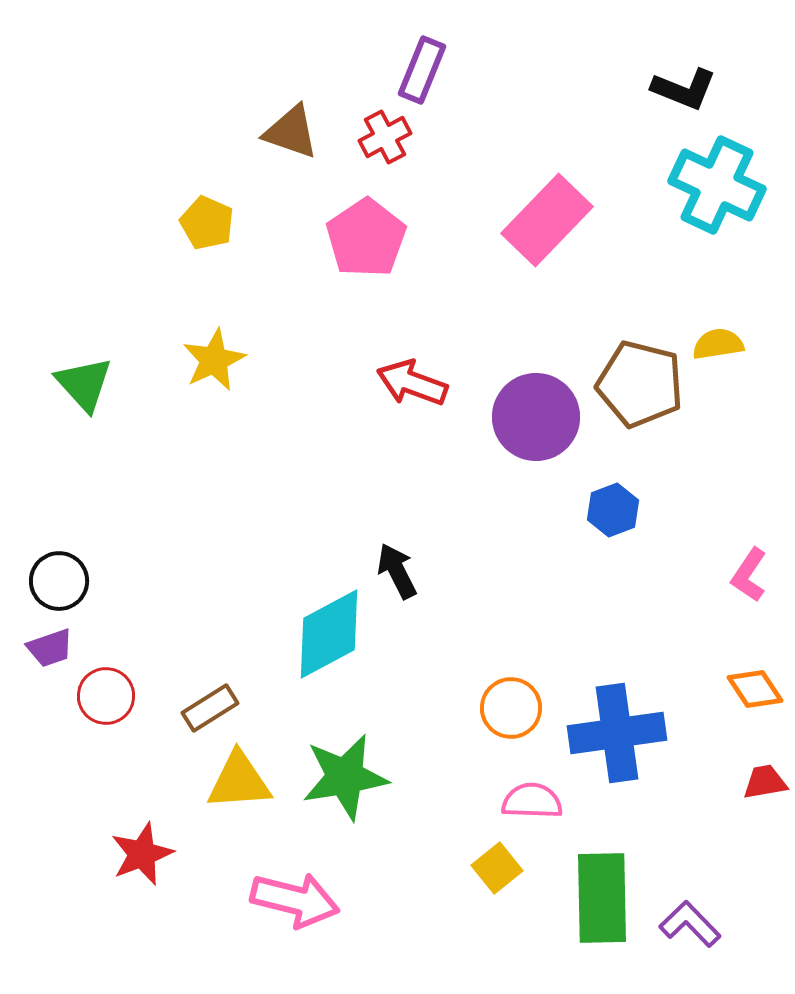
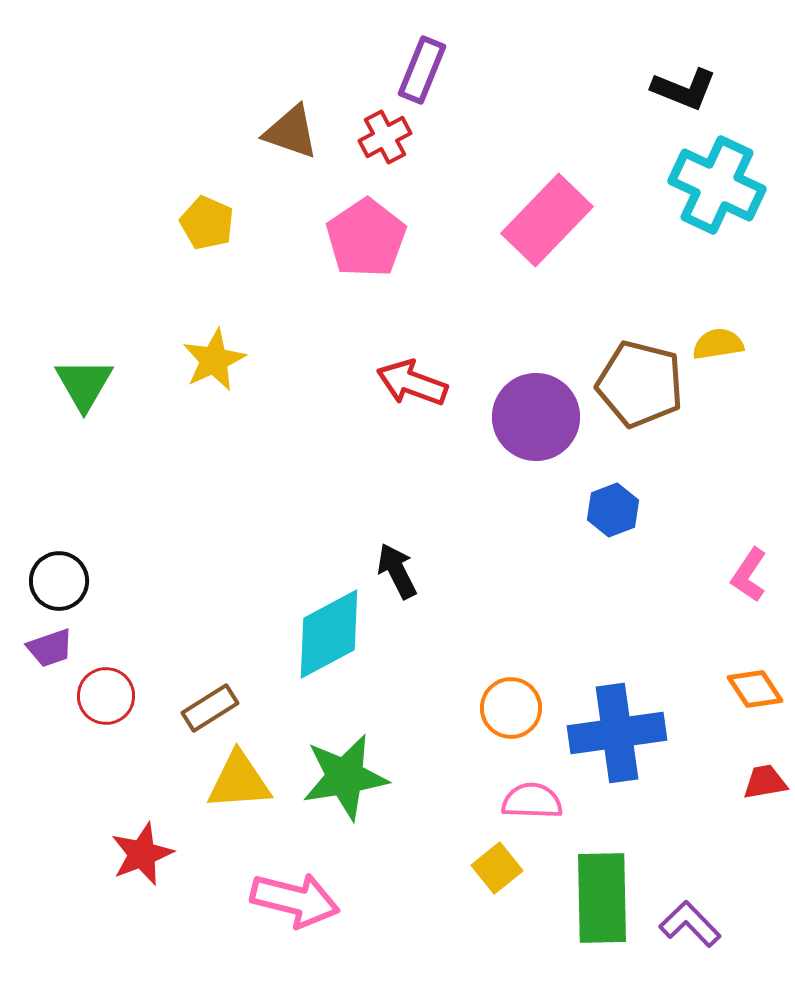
green triangle: rotated 12 degrees clockwise
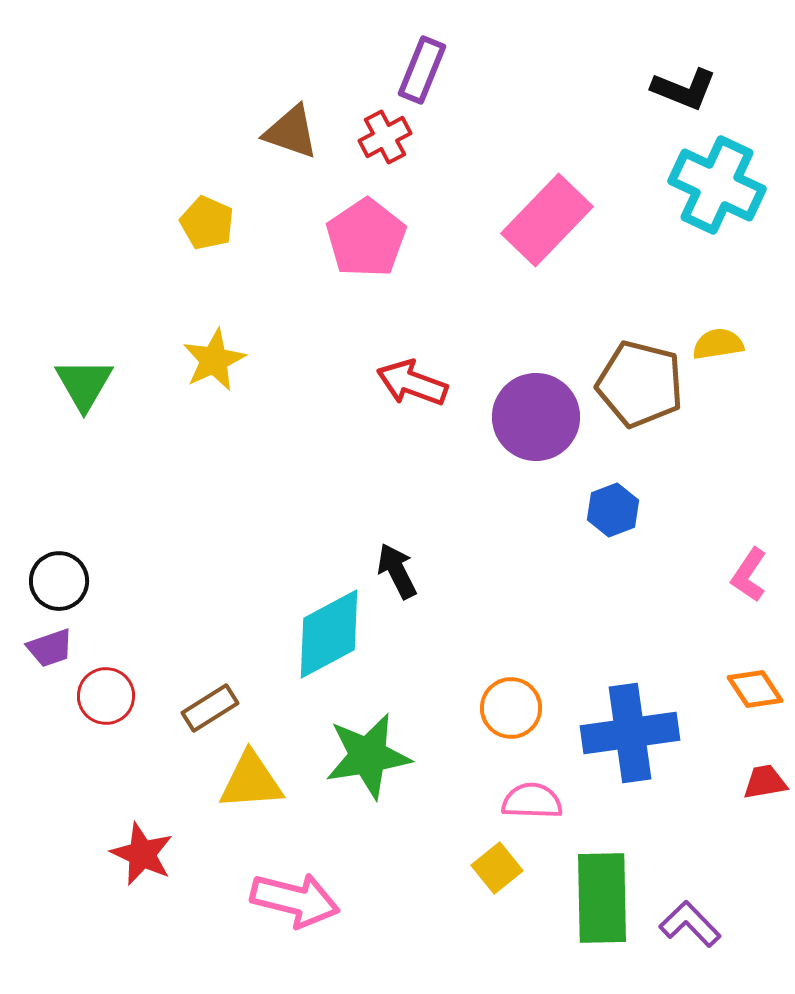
blue cross: moved 13 px right
green star: moved 23 px right, 21 px up
yellow triangle: moved 12 px right
red star: rotated 26 degrees counterclockwise
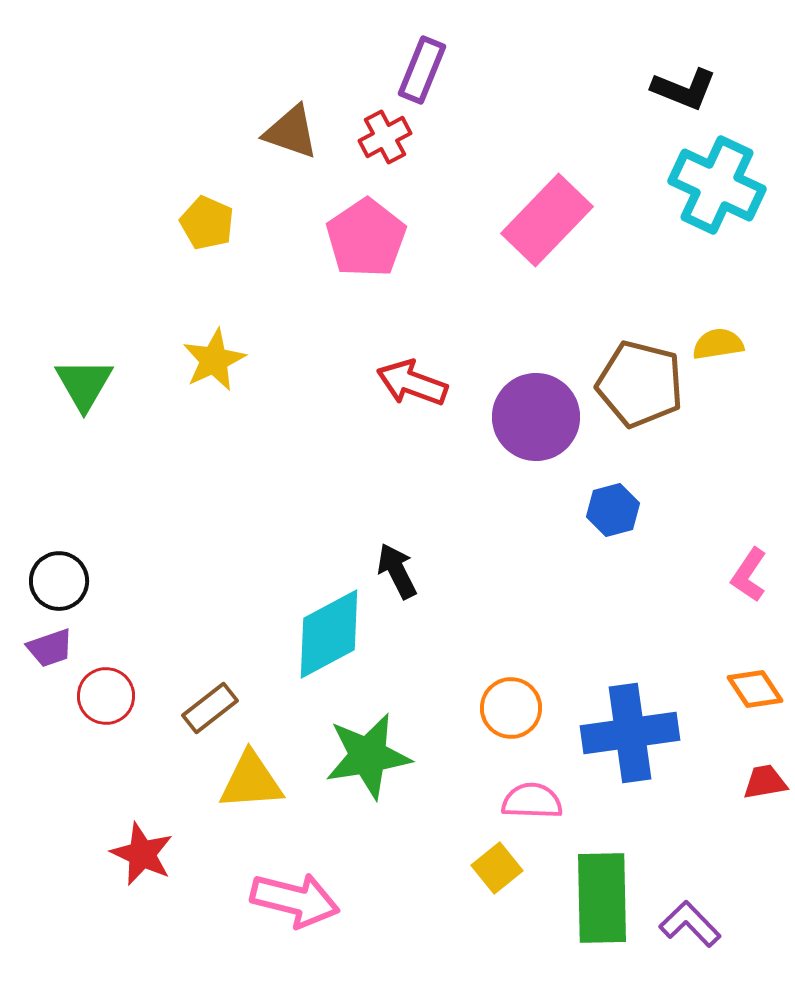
blue hexagon: rotated 6 degrees clockwise
brown rectangle: rotated 6 degrees counterclockwise
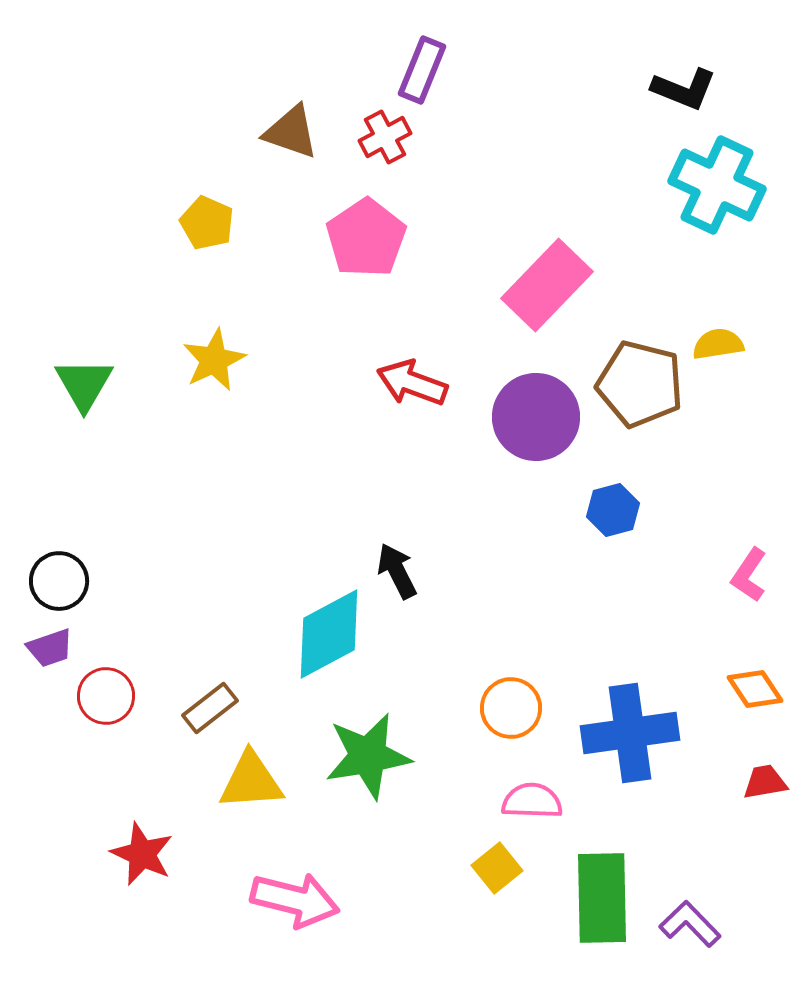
pink rectangle: moved 65 px down
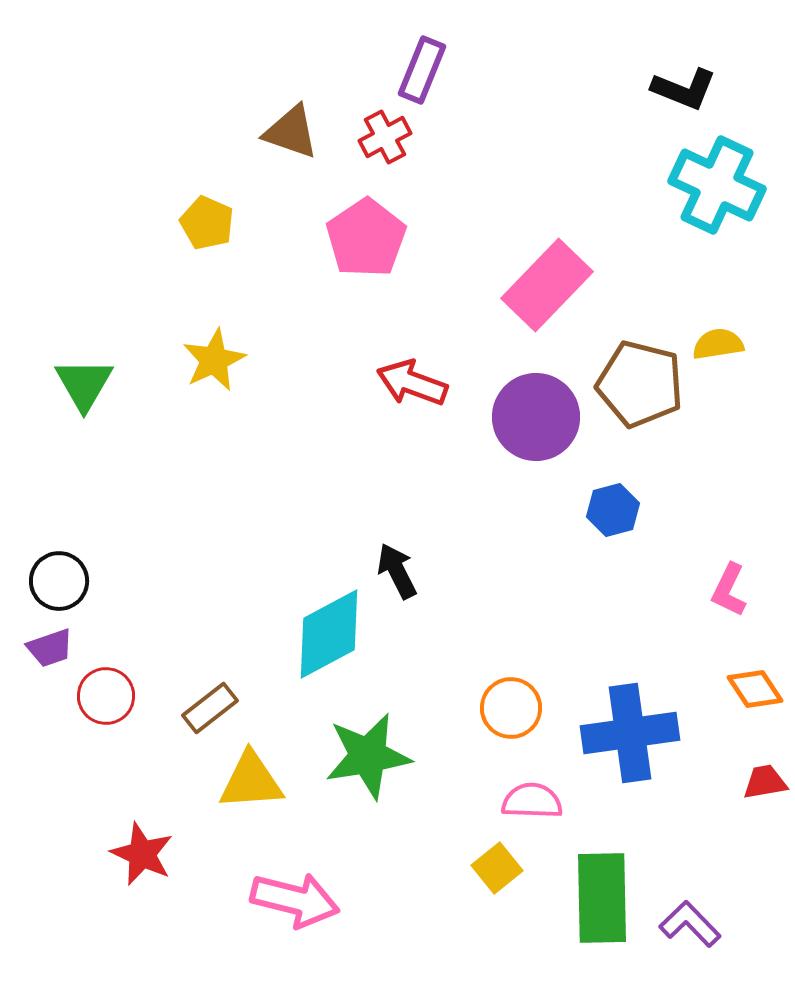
pink L-shape: moved 20 px left, 15 px down; rotated 8 degrees counterclockwise
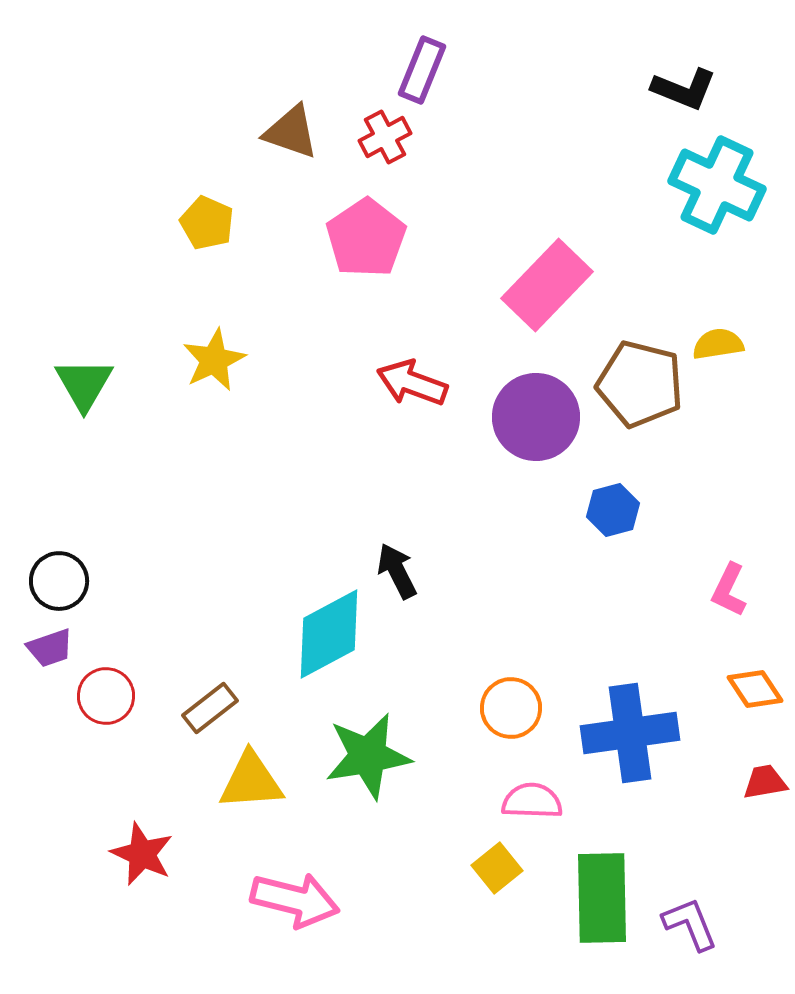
purple L-shape: rotated 22 degrees clockwise
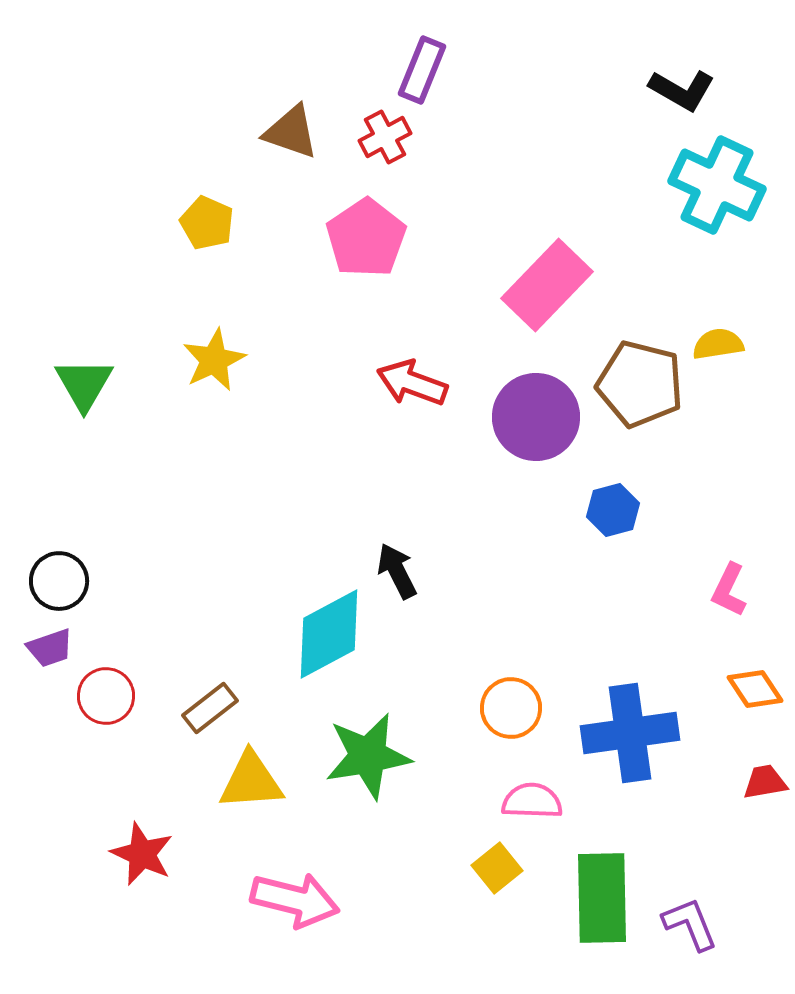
black L-shape: moved 2 px left, 1 px down; rotated 8 degrees clockwise
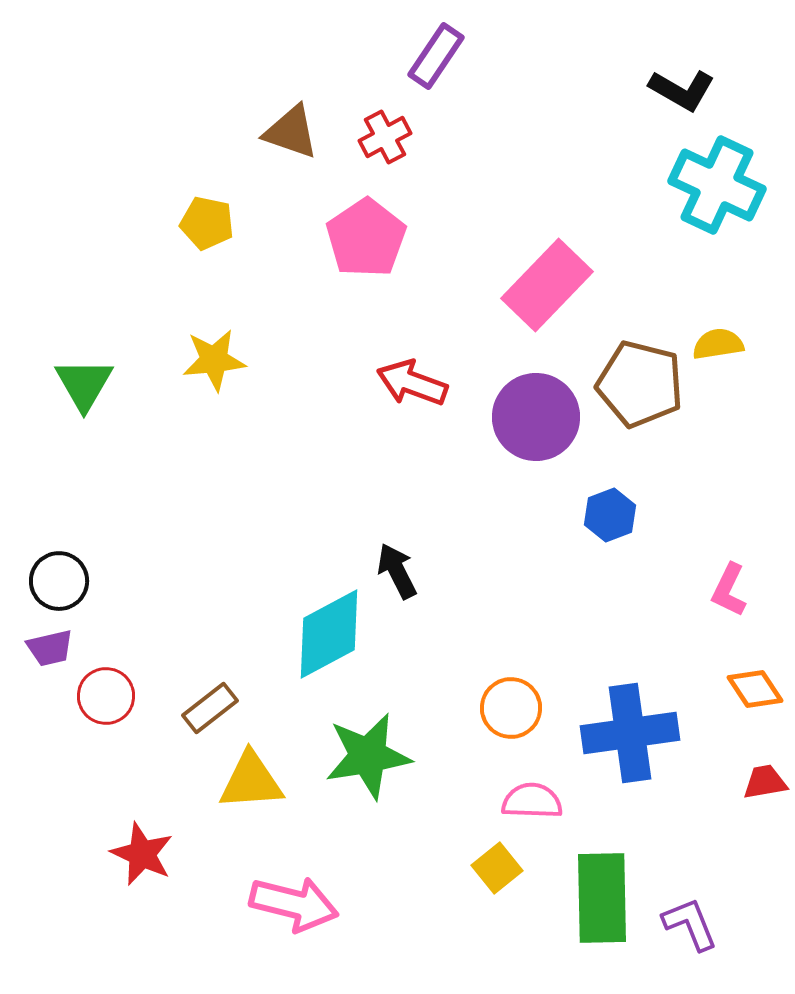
purple rectangle: moved 14 px right, 14 px up; rotated 12 degrees clockwise
yellow pentagon: rotated 12 degrees counterclockwise
yellow star: rotated 20 degrees clockwise
blue hexagon: moved 3 px left, 5 px down; rotated 6 degrees counterclockwise
purple trapezoid: rotated 6 degrees clockwise
pink arrow: moved 1 px left, 4 px down
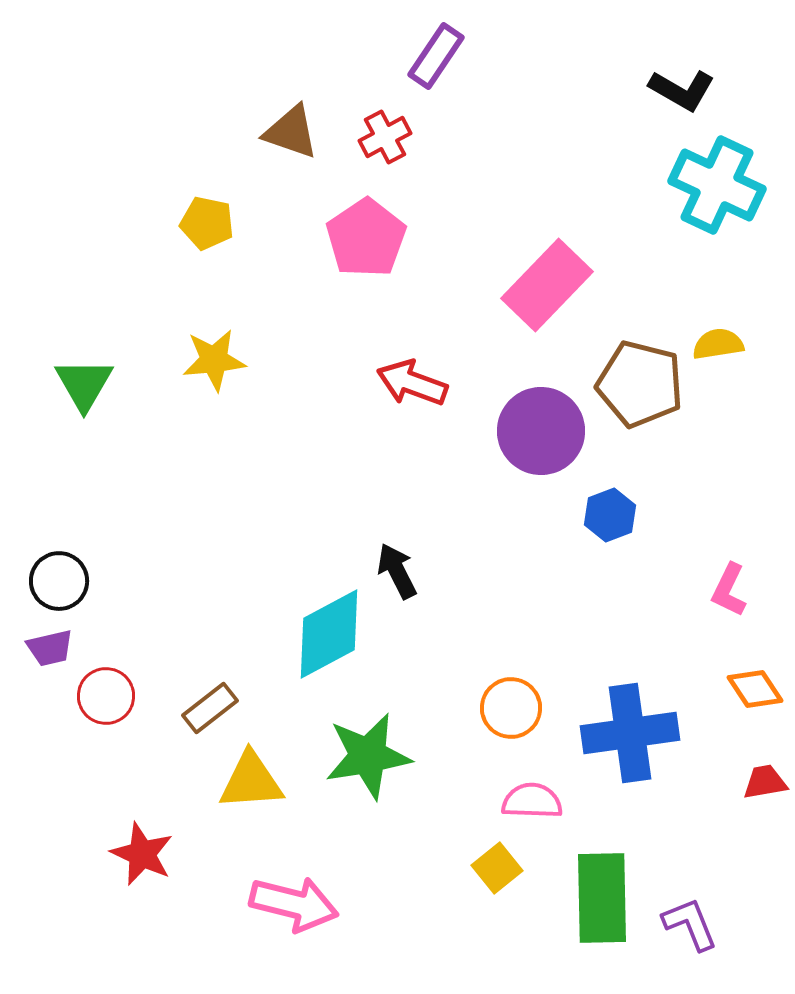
purple circle: moved 5 px right, 14 px down
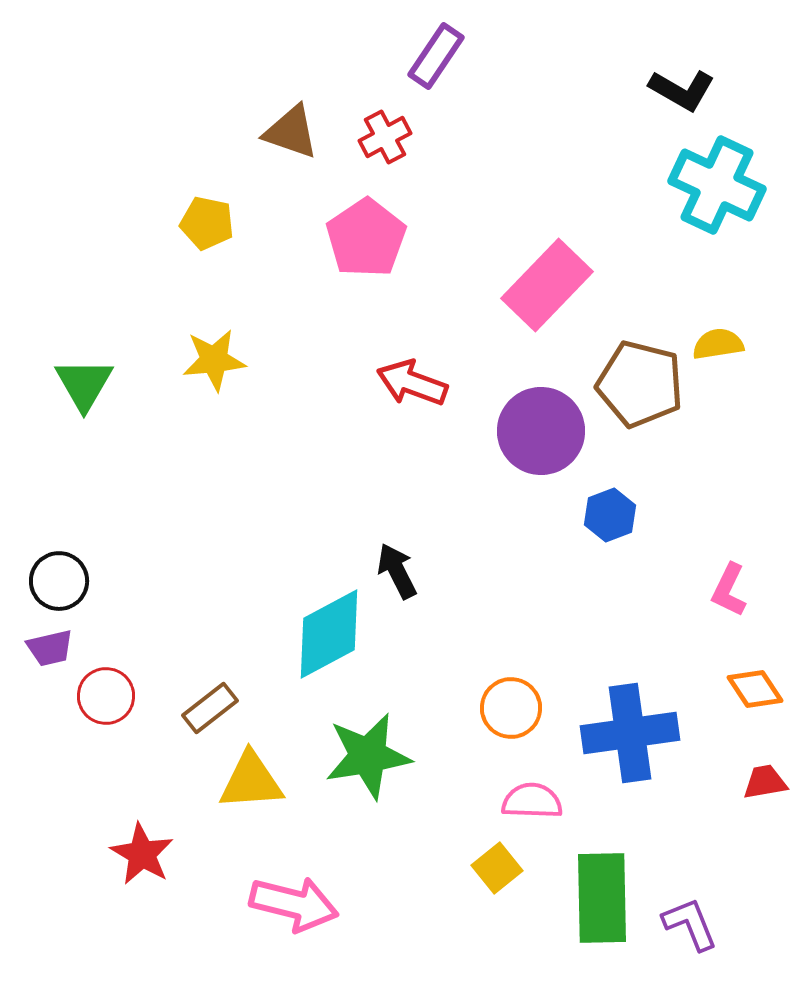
red star: rotated 6 degrees clockwise
